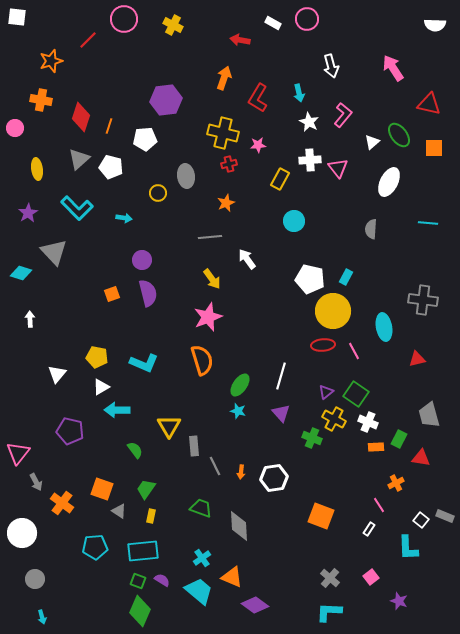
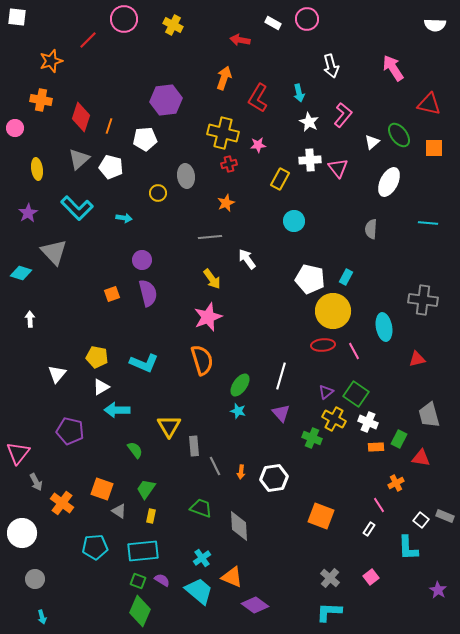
purple star at (399, 601): moved 39 px right, 11 px up; rotated 12 degrees clockwise
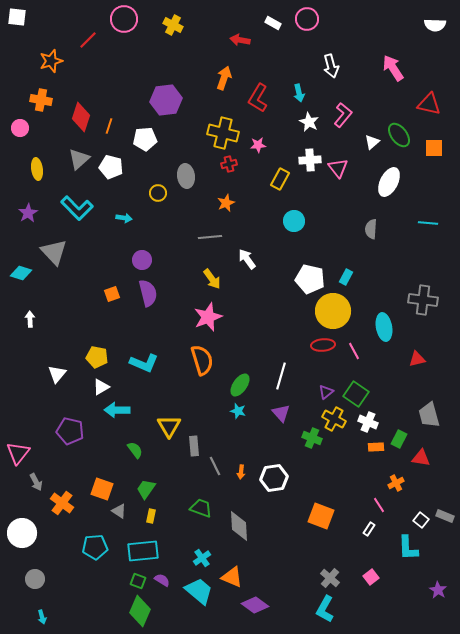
pink circle at (15, 128): moved 5 px right
cyan L-shape at (329, 612): moved 4 px left, 3 px up; rotated 64 degrees counterclockwise
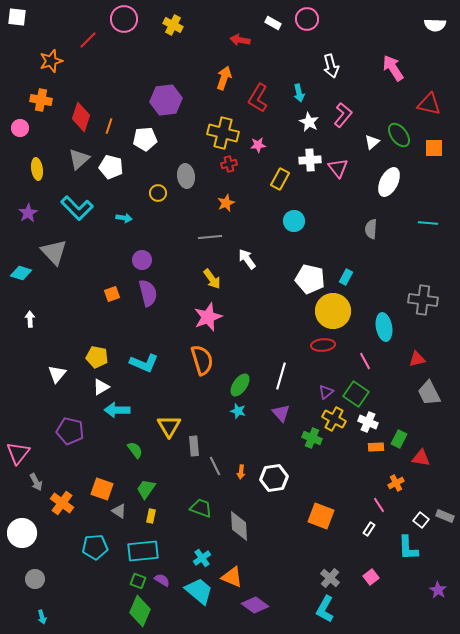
pink line at (354, 351): moved 11 px right, 10 px down
gray trapezoid at (429, 415): moved 22 px up; rotated 12 degrees counterclockwise
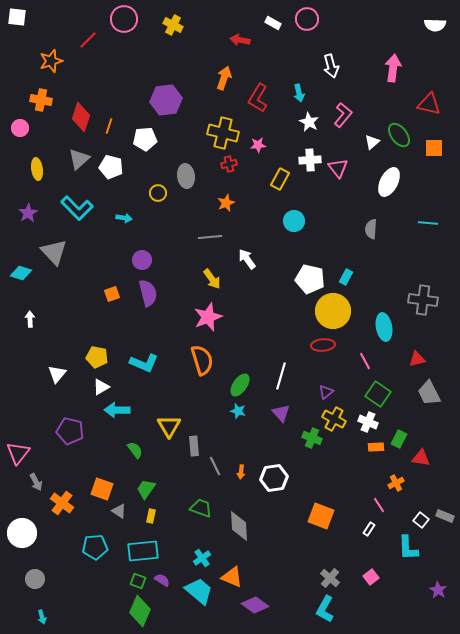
pink arrow at (393, 68): rotated 40 degrees clockwise
green square at (356, 394): moved 22 px right
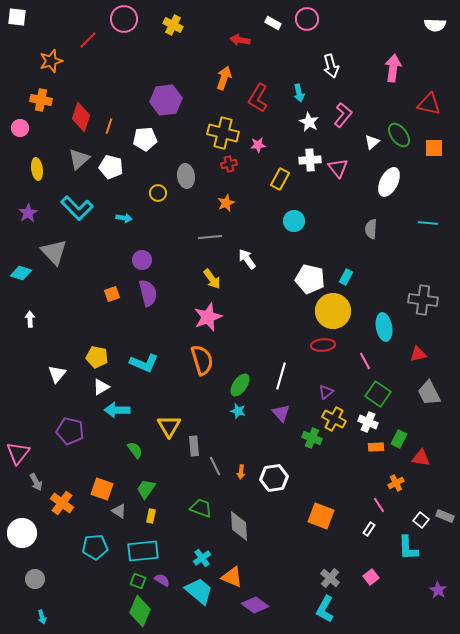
red triangle at (417, 359): moved 1 px right, 5 px up
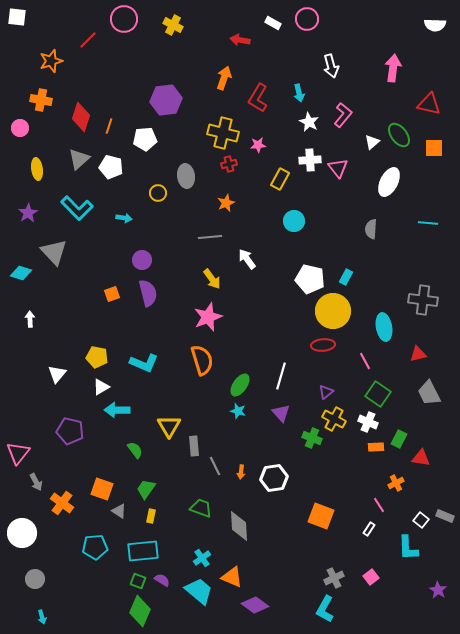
gray cross at (330, 578): moved 4 px right; rotated 24 degrees clockwise
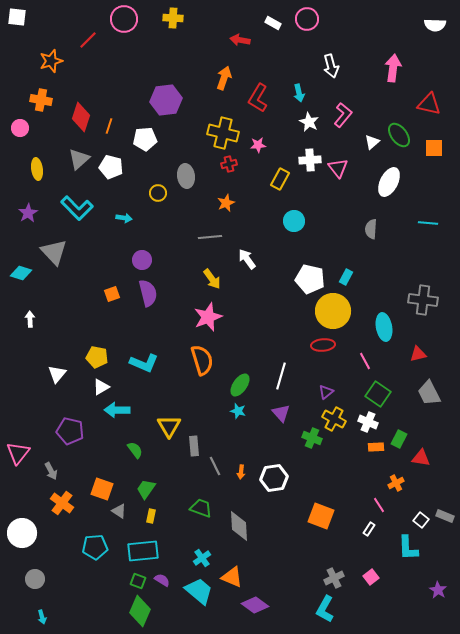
yellow cross at (173, 25): moved 7 px up; rotated 24 degrees counterclockwise
gray arrow at (36, 482): moved 15 px right, 11 px up
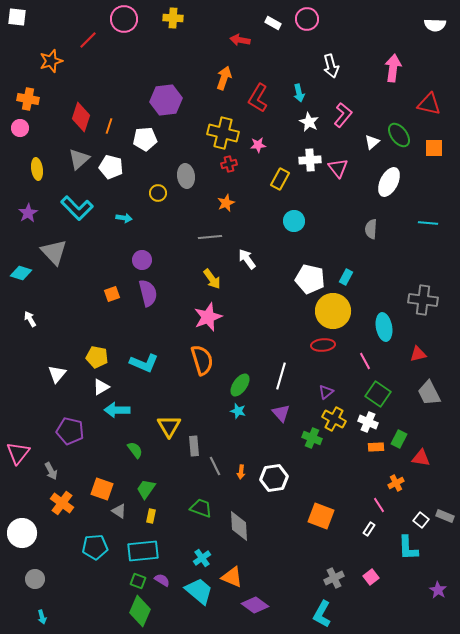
orange cross at (41, 100): moved 13 px left, 1 px up
white arrow at (30, 319): rotated 28 degrees counterclockwise
cyan L-shape at (325, 609): moved 3 px left, 5 px down
